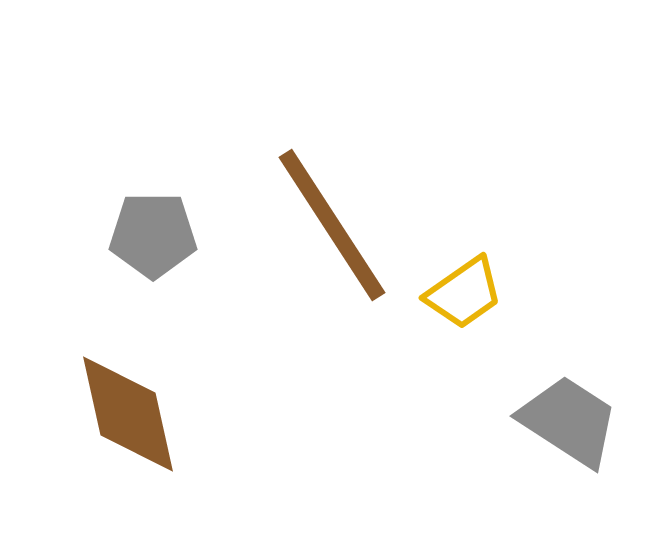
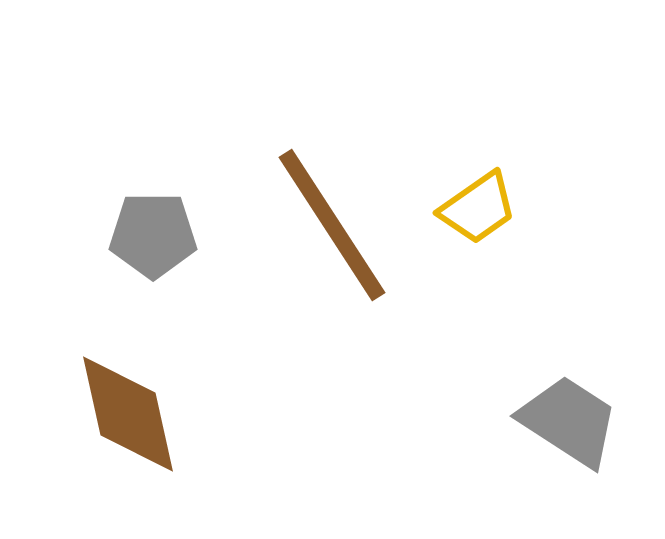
yellow trapezoid: moved 14 px right, 85 px up
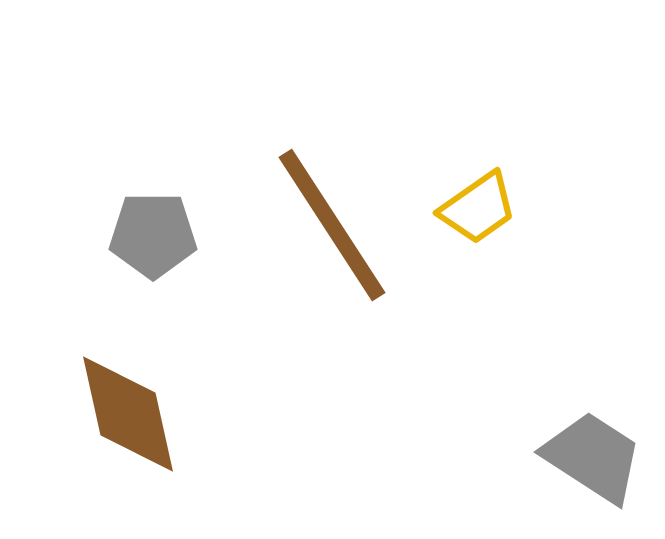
gray trapezoid: moved 24 px right, 36 px down
